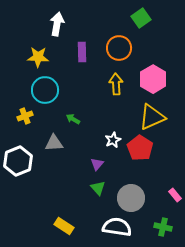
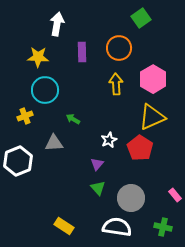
white star: moved 4 px left
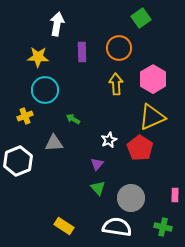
pink rectangle: rotated 40 degrees clockwise
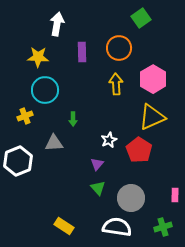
green arrow: rotated 120 degrees counterclockwise
red pentagon: moved 1 px left, 2 px down
green cross: rotated 30 degrees counterclockwise
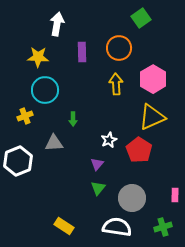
green triangle: rotated 21 degrees clockwise
gray circle: moved 1 px right
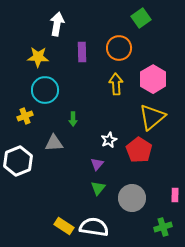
yellow triangle: rotated 16 degrees counterclockwise
white semicircle: moved 23 px left
